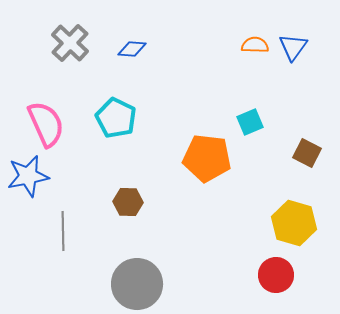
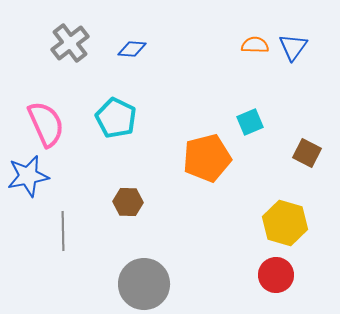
gray cross: rotated 9 degrees clockwise
orange pentagon: rotated 21 degrees counterclockwise
yellow hexagon: moved 9 px left
gray circle: moved 7 px right
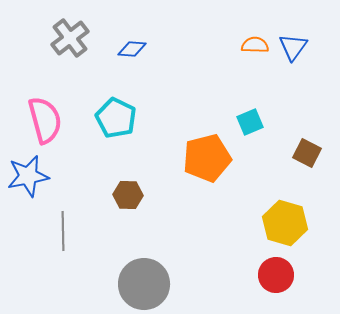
gray cross: moved 5 px up
pink semicircle: moved 1 px left, 4 px up; rotated 9 degrees clockwise
brown hexagon: moved 7 px up
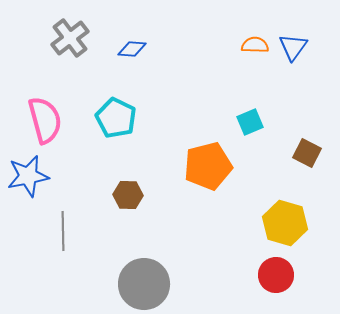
orange pentagon: moved 1 px right, 8 px down
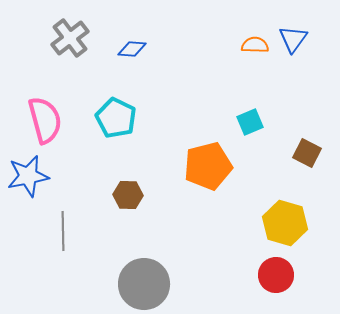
blue triangle: moved 8 px up
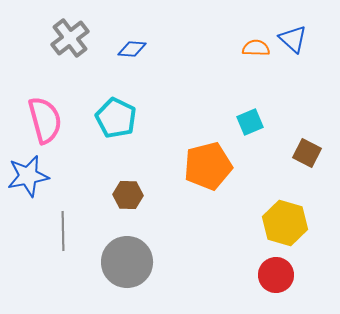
blue triangle: rotated 24 degrees counterclockwise
orange semicircle: moved 1 px right, 3 px down
gray circle: moved 17 px left, 22 px up
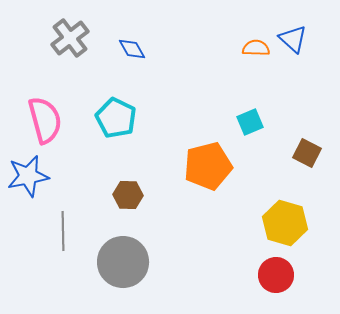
blue diamond: rotated 56 degrees clockwise
gray circle: moved 4 px left
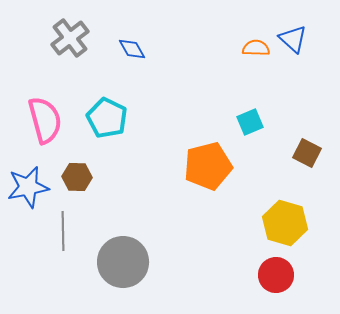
cyan pentagon: moved 9 px left
blue star: moved 11 px down
brown hexagon: moved 51 px left, 18 px up
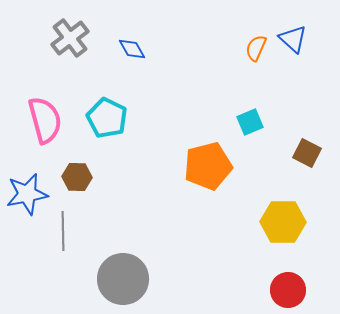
orange semicircle: rotated 68 degrees counterclockwise
blue star: moved 1 px left, 7 px down
yellow hexagon: moved 2 px left, 1 px up; rotated 15 degrees counterclockwise
gray circle: moved 17 px down
red circle: moved 12 px right, 15 px down
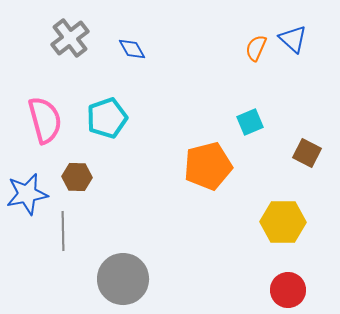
cyan pentagon: rotated 27 degrees clockwise
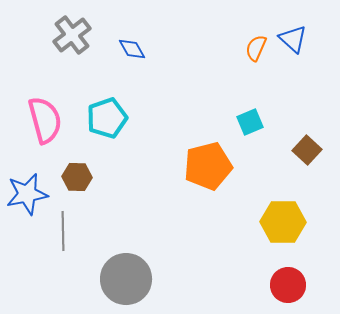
gray cross: moved 2 px right, 3 px up
brown square: moved 3 px up; rotated 16 degrees clockwise
gray circle: moved 3 px right
red circle: moved 5 px up
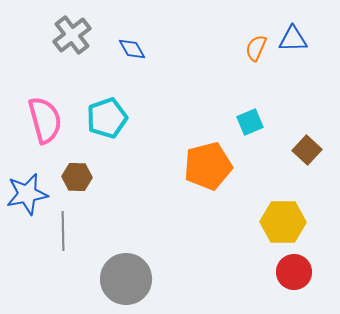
blue triangle: rotated 44 degrees counterclockwise
red circle: moved 6 px right, 13 px up
